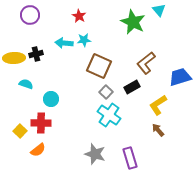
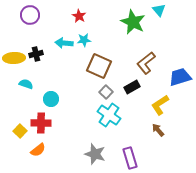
yellow L-shape: moved 2 px right
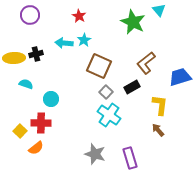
cyan star: rotated 24 degrees counterclockwise
yellow L-shape: rotated 130 degrees clockwise
orange semicircle: moved 2 px left, 2 px up
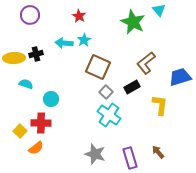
brown square: moved 1 px left, 1 px down
brown arrow: moved 22 px down
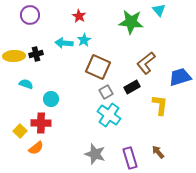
green star: moved 2 px left; rotated 20 degrees counterclockwise
yellow ellipse: moved 2 px up
gray square: rotated 16 degrees clockwise
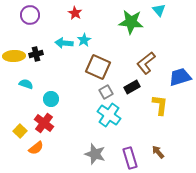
red star: moved 4 px left, 3 px up
red cross: moved 3 px right; rotated 36 degrees clockwise
